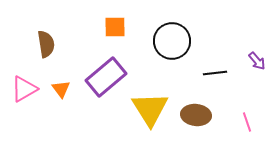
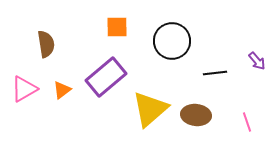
orange square: moved 2 px right
orange triangle: moved 1 px right, 1 px down; rotated 30 degrees clockwise
yellow triangle: rotated 21 degrees clockwise
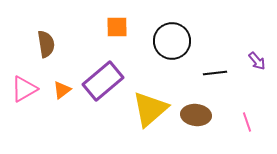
purple rectangle: moved 3 px left, 4 px down
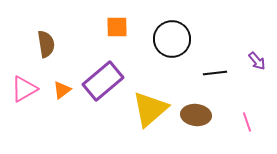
black circle: moved 2 px up
